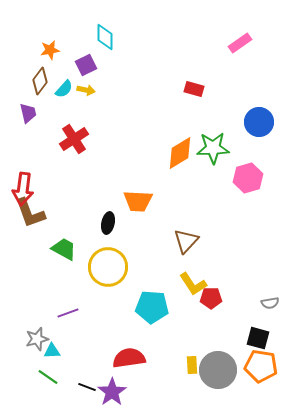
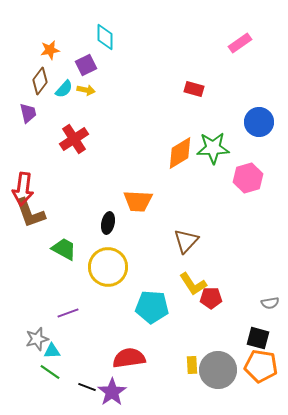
green line: moved 2 px right, 5 px up
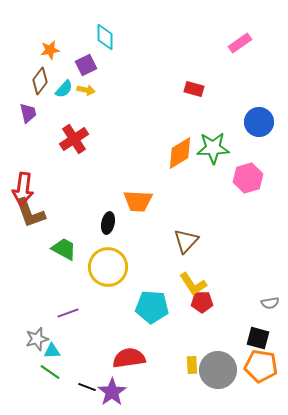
red pentagon: moved 9 px left, 4 px down
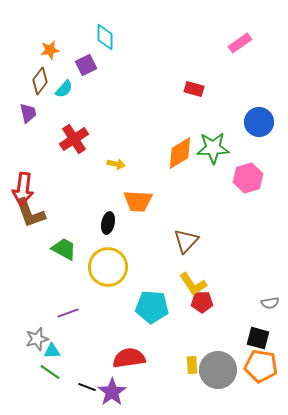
yellow arrow: moved 30 px right, 74 px down
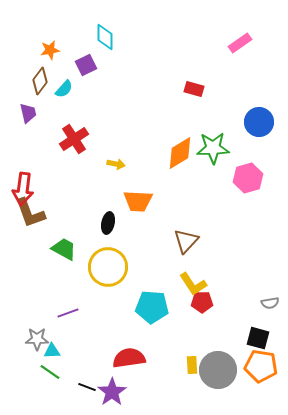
gray star: rotated 15 degrees clockwise
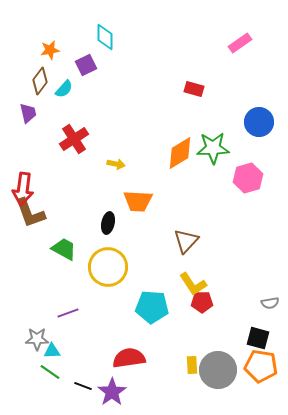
black line: moved 4 px left, 1 px up
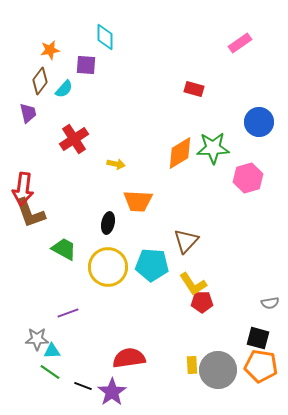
purple square: rotated 30 degrees clockwise
cyan pentagon: moved 42 px up
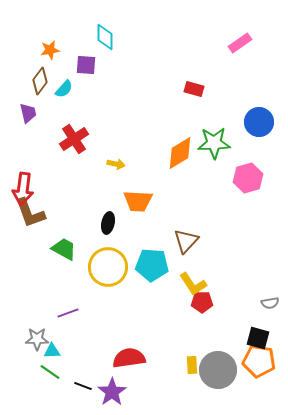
green star: moved 1 px right, 5 px up
orange pentagon: moved 2 px left, 5 px up
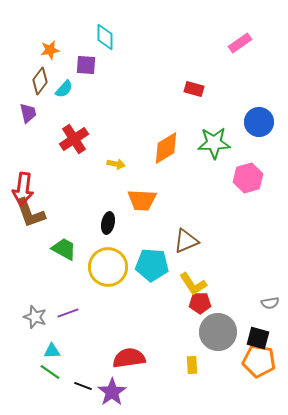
orange diamond: moved 14 px left, 5 px up
orange trapezoid: moved 4 px right, 1 px up
brown triangle: rotated 24 degrees clockwise
red pentagon: moved 2 px left, 1 px down
gray star: moved 2 px left, 22 px up; rotated 20 degrees clockwise
gray circle: moved 38 px up
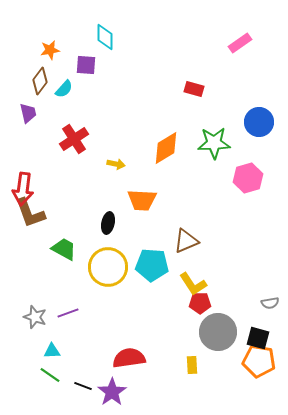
green line: moved 3 px down
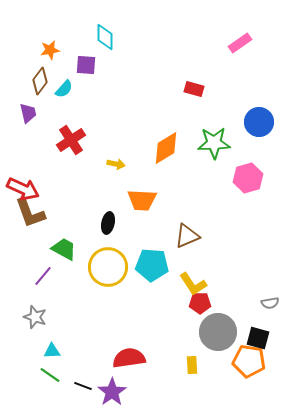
red cross: moved 3 px left, 1 px down
red arrow: rotated 72 degrees counterclockwise
brown triangle: moved 1 px right, 5 px up
purple line: moved 25 px left, 37 px up; rotated 30 degrees counterclockwise
orange pentagon: moved 10 px left
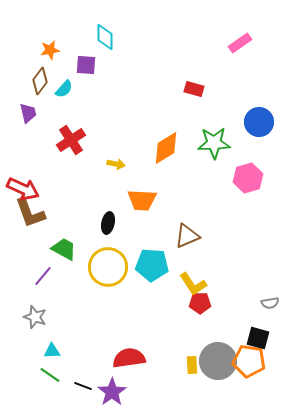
gray circle: moved 29 px down
